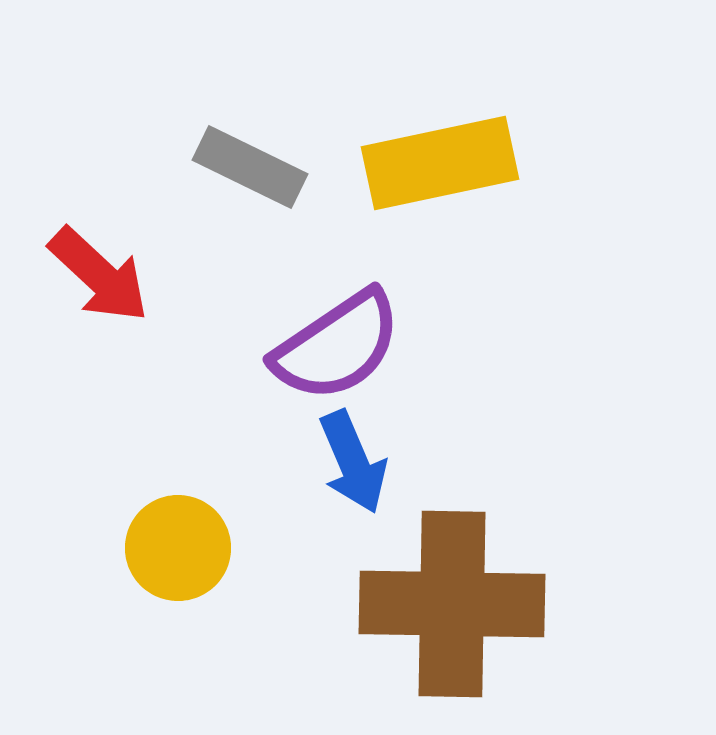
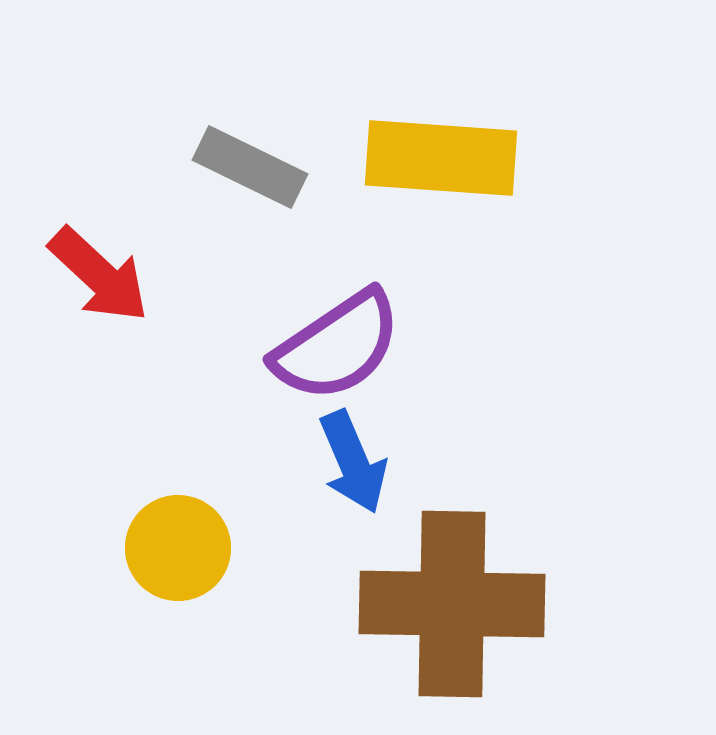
yellow rectangle: moved 1 px right, 5 px up; rotated 16 degrees clockwise
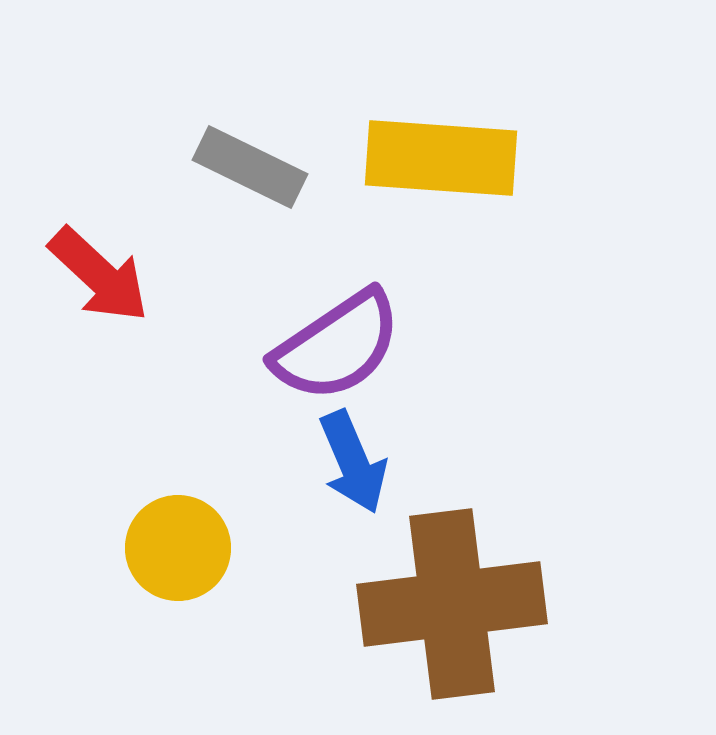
brown cross: rotated 8 degrees counterclockwise
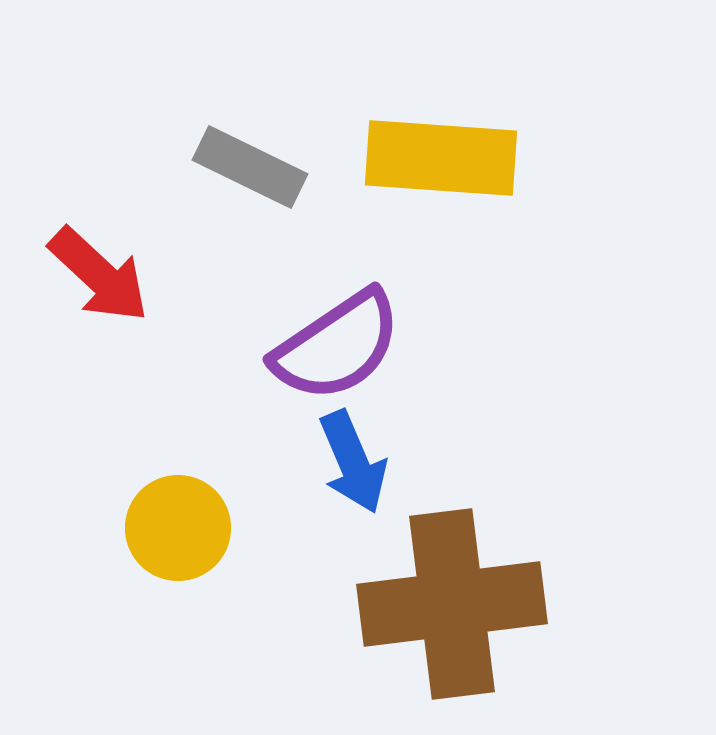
yellow circle: moved 20 px up
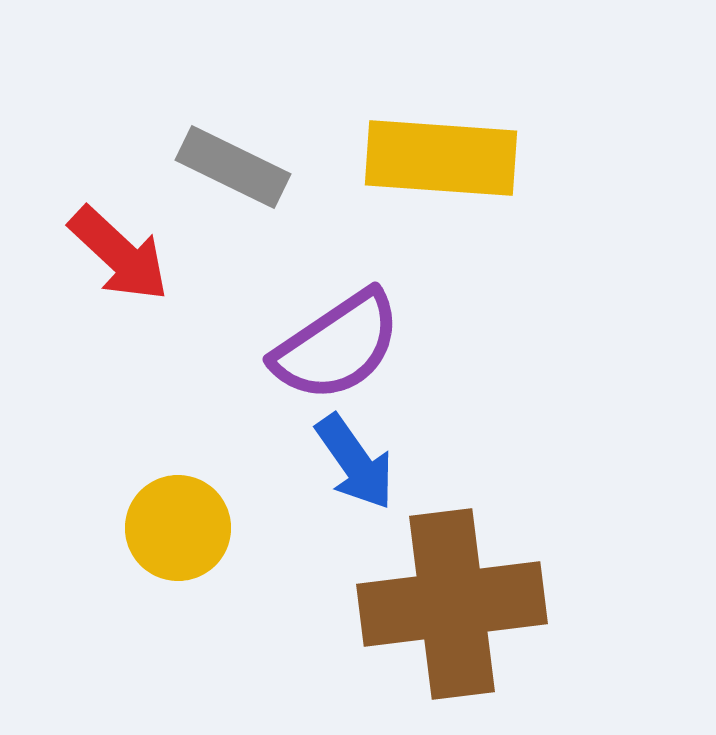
gray rectangle: moved 17 px left
red arrow: moved 20 px right, 21 px up
blue arrow: moved 2 px right; rotated 12 degrees counterclockwise
